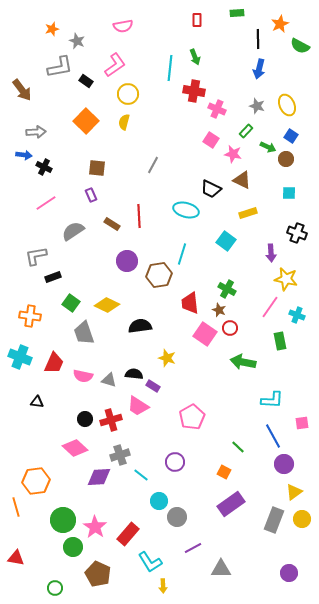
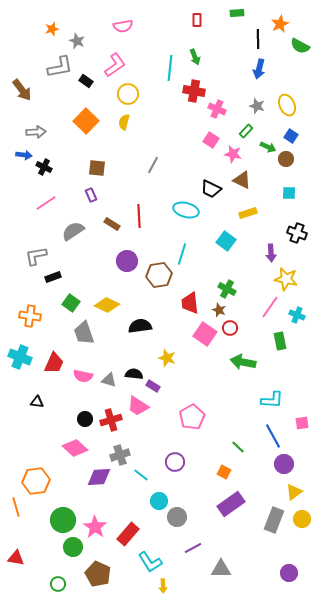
green circle at (55, 588): moved 3 px right, 4 px up
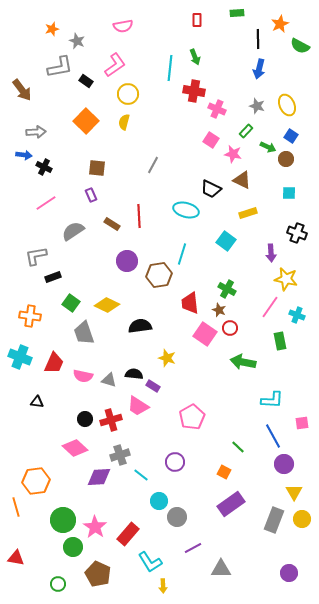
yellow triangle at (294, 492): rotated 24 degrees counterclockwise
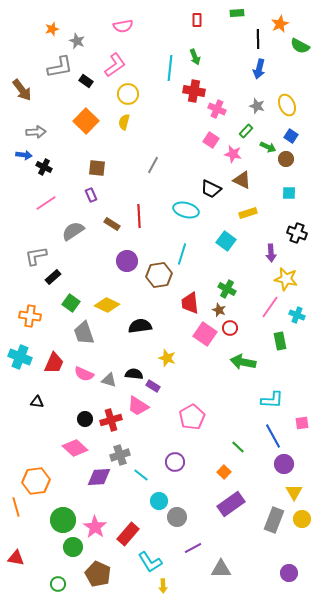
black rectangle at (53, 277): rotated 21 degrees counterclockwise
pink semicircle at (83, 376): moved 1 px right, 2 px up; rotated 12 degrees clockwise
orange square at (224, 472): rotated 16 degrees clockwise
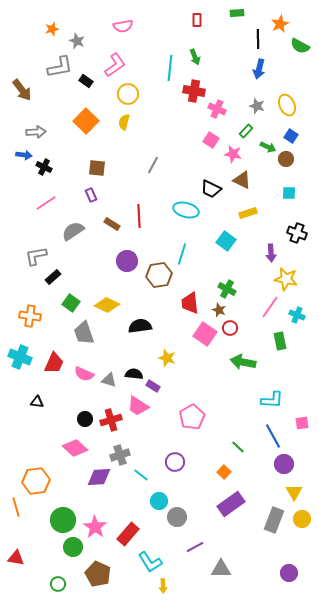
purple line at (193, 548): moved 2 px right, 1 px up
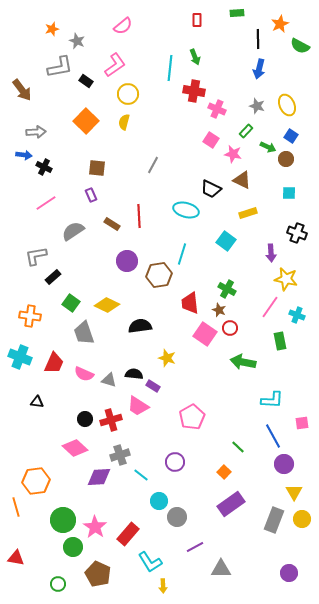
pink semicircle at (123, 26): rotated 30 degrees counterclockwise
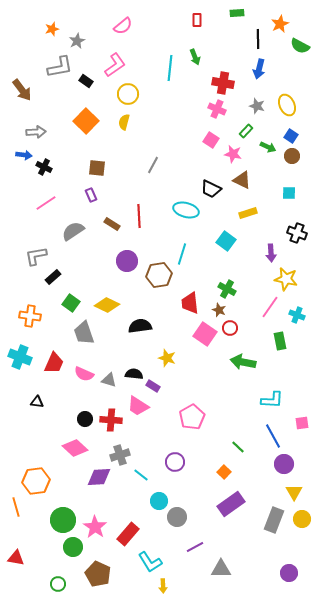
gray star at (77, 41): rotated 21 degrees clockwise
red cross at (194, 91): moved 29 px right, 8 px up
brown circle at (286, 159): moved 6 px right, 3 px up
red cross at (111, 420): rotated 20 degrees clockwise
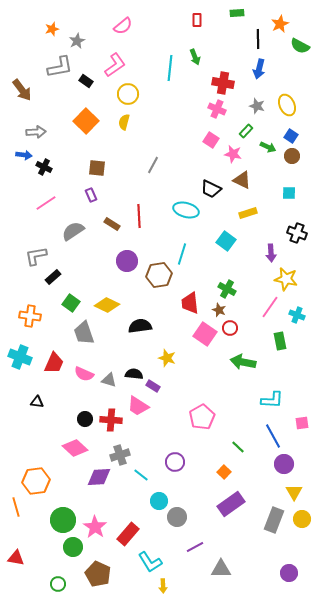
pink pentagon at (192, 417): moved 10 px right
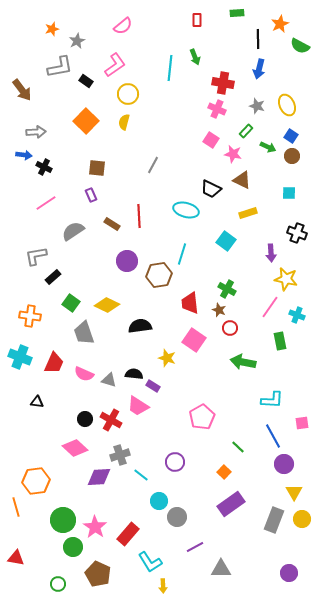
pink square at (205, 334): moved 11 px left, 6 px down
red cross at (111, 420): rotated 25 degrees clockwise
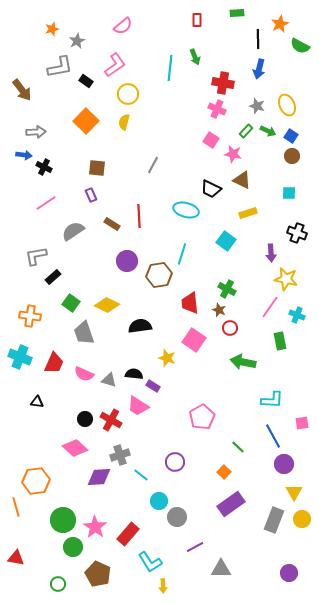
green arrow at (268, 147): moved 16 px up
